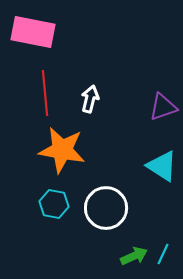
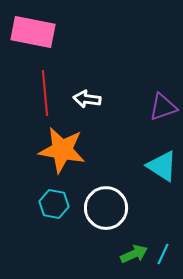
white arrow: moved 3 px left; rotated 96 degrees counterclockwise
green arrow: moved 2 px up
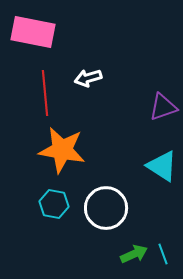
white arrow: moved 1 px right, 21 px up; rotated 24 degrees counterclockwise
cyan line: rotated 45 degrees counterclockwise
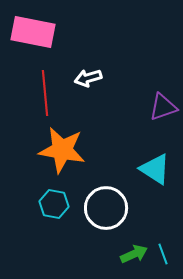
cyan triangle: moved 7 px left, 3 px down
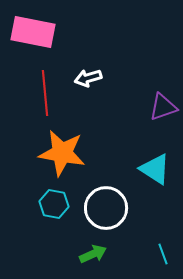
orange star: moved 3 px down
green arrow: moved 41 px left
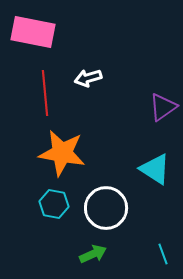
purple triangle: rotated 16 degrees counterclockwise
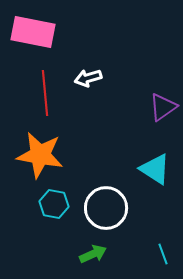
orange star: moved 22 px left, 2 px down
